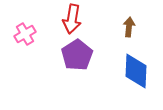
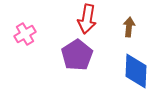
red arrow: moved 15 px right
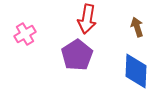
brown arrow: moved 8 px right; rotated 24 degrees counterclockwise
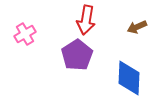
red arrow: moved 1 px left, 1 px down
brown arrow: rotated 96 degrees counterclockwise
blue diamond: moved 7 px left, 7 px down
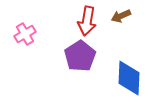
red arrow: moved 1 px right, 1 px down
brown arrow: moved 16 px left, 11 px up
purple pentagon: moved 3 px right, 1 px down
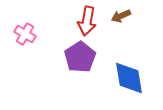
pink cross: rotated 30 degrees counterclockwise
purple pentagon: moved 1 px down
blue diamond: rotated 12 degrees counterclockwise
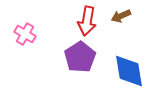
blue diamond: moved 7 px up
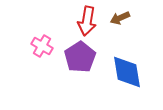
brown arrow: moved 1 px left, 2 px down
pink cross: moved 17 px right, 12 px down
blue diamond: moved 2 px left, 1 px down
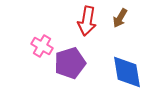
brown arrow: rotated 36 degrees counterclockwise
purple pentagon: moved 10 px left, 6 px down; rotated 16 degrees clockwise
